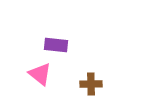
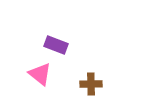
purple rectangle: rotated 15 degrees clockwise
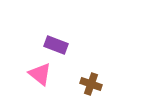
brown cross: rotated 20 degrees clockwise
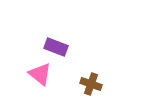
purple rectangle: moved 2 px down
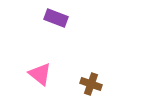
purple rectangle: moved 29 px up
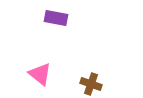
purple rectangle: rotated 10 degrees counterclockwise
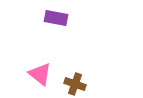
brown cross: moved 16 px left
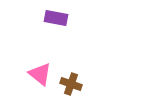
brown cross: moved 4 px left
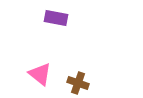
brown cross: moved 7 px right, 1 px up
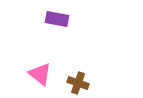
purple rectangle: moved 1 px right, 1 px down
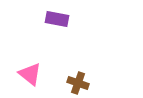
pink triangle: moved 10 px left
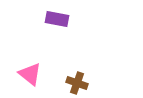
brown cross: moved 1 px left
